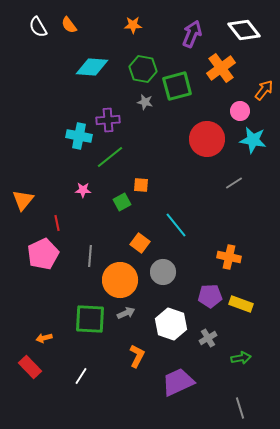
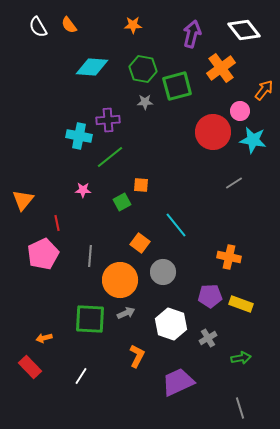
purple arrow at (192, 34): rotated 8 degrees counterclockwise
gray star at (145, 102): rotated 14 degrees counterclockwise
red circle at (207, 139): moved 6 px right, 7 px up
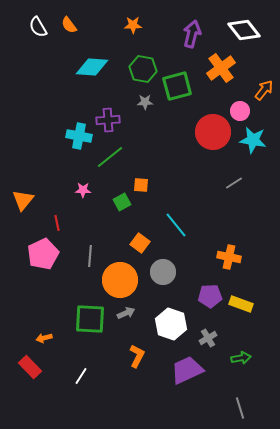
purple trapezoid at (178, 382): moved 9 px right, 12 px up
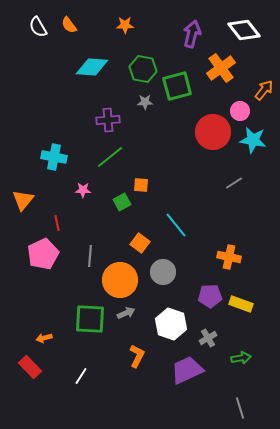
orange star at (133, 25): moved 8 px left
cyan cross at (79, 136): moved 25 px left, 21 px down
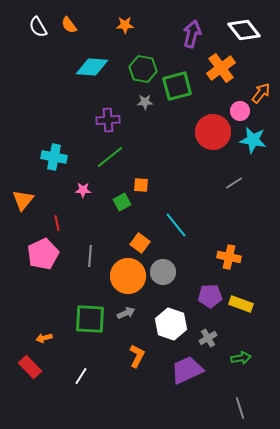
orange arrow at (264, 90): moved 3 px left, 3 px down
orange circle at (120, 280): moved 8 px right, 4 px up
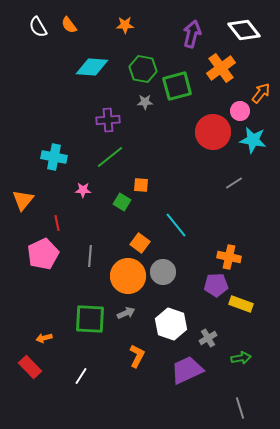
green square at (122, 202): rotated 30 degrees counterclockwise
purple pentagon at (210, 296): moved 6 px right, 11 px up
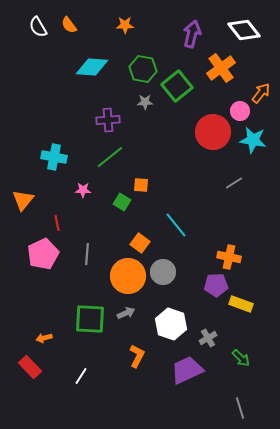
green square at (177, 86): rotated 24 degrees counterclockwise
gray line at (90, 256): moved 3 px left, 2 px up
green arrow at (241, 358): rotated 54 degrees clockwise
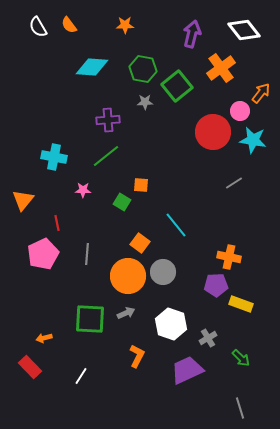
green line at (110, 157): moved 4 px left, 1 px up
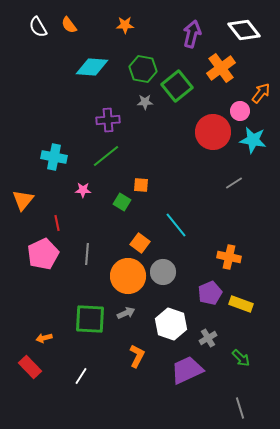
purple pentagon at (216, 285): moved 6 px left, 8 px down; rotated 20 degrees counterclockwise
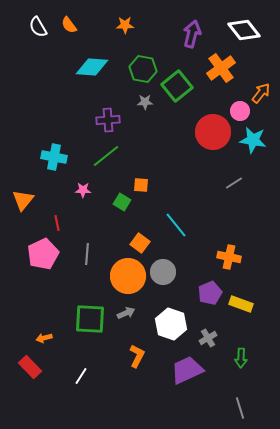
green arrow at (241, 358): rotated 48 degrees clockwise
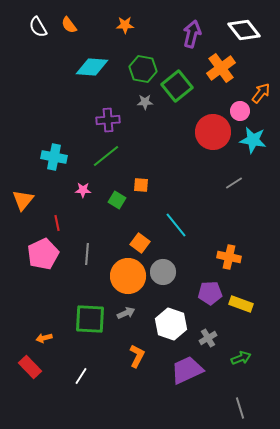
green square at (122, 202): moved 5 px left, 2 px up
purple pentagon at (210, 293): rotated 20 degrees clockwise
green arrow at (241, 358): rotated 114 degrees counterclockwise
